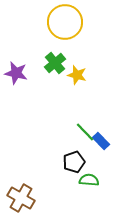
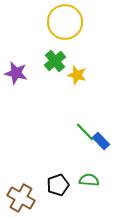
green cross: moved 2 px up
black pentagon: moved 16 px left, 23 px down
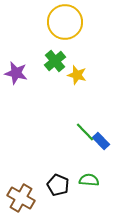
black pentagon: rotated 30 degrees counterclockwise
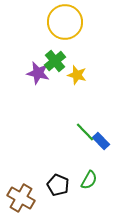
purple star: moved 22 px right
green semicircle: rotated 114 degrees clockwise
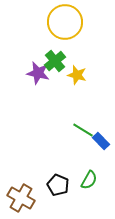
green line: moved 2 px left, 2 px up; rotated 15 degrees counterclockwise
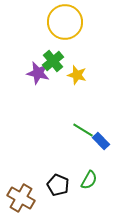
green cross: moved 2 px left
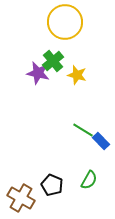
black pentagon: moved 6 px left
